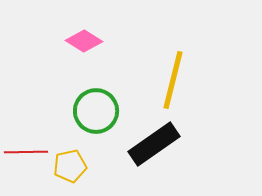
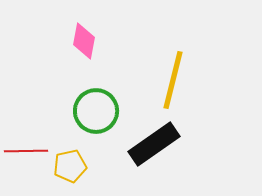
pink diamond: rotated 69 degrees clockwise
red line: moved 1 px up
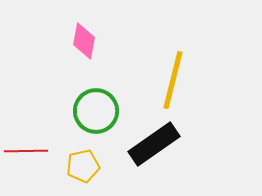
yellow pentagon: moved 13 px right
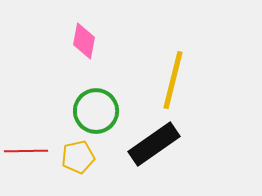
yellow pentagon: moved 5 px left, 9 px up
